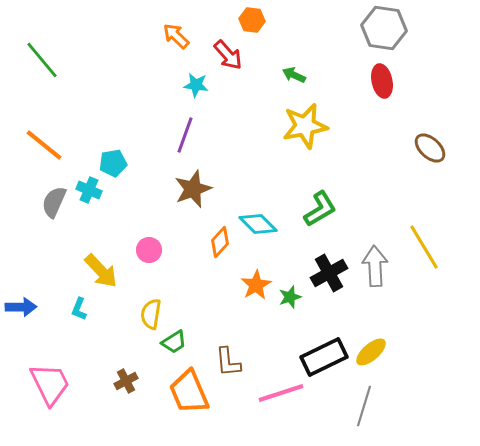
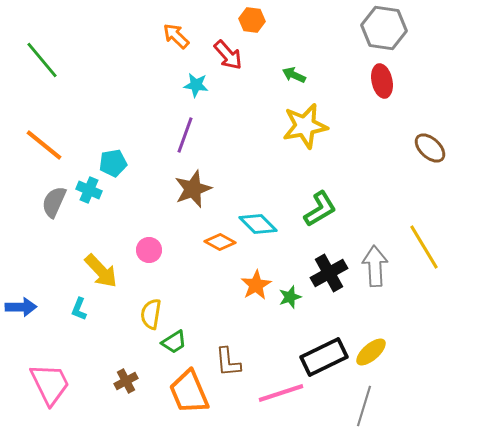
orange diamond: rotated 76 degrees clockwise
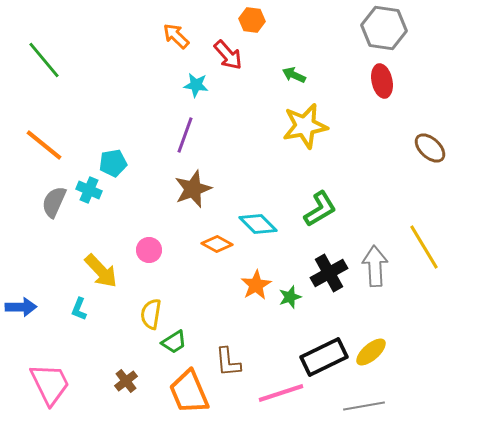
green line: moved 2 px right
orange diamond: moved 3 px left, 2 px down
brown cross: rotated 10 degrees counterclockwise
gray line: rotated 63 degrees clockwise
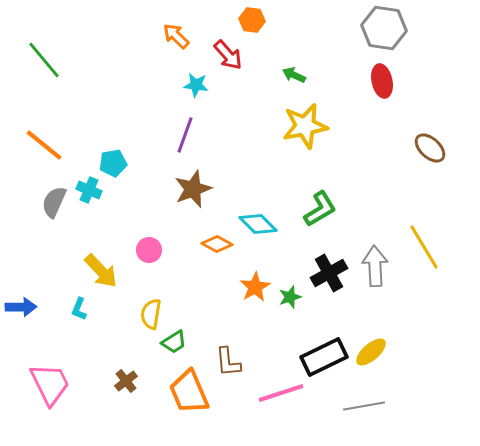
orange star: moved 1 px left, 2 px down
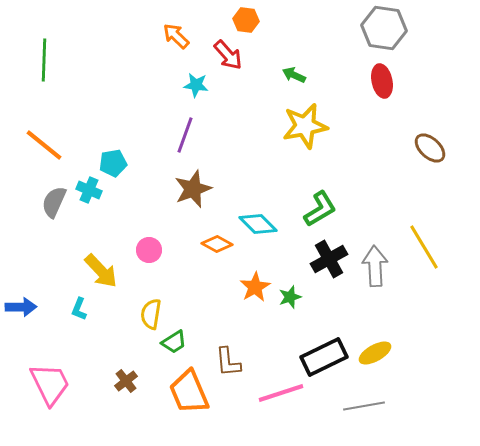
orange hexagon: moved 6 px left
green line: rotated 42 degrees clockwise
black cross: moved 14 px up
yellow ellipse: moved 4 px right, 1 px down; rotated 12 degrees clockwise
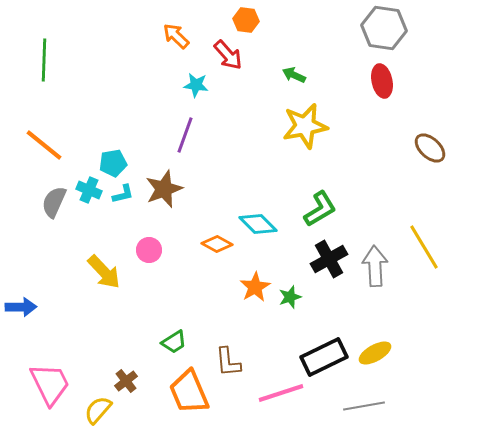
brown star: moved 29 px left
yellow arrow: moved 3 px right, 1 px down
cyan L-shape: moved 44 px right, 115 px up; rotated 125 degrees counterclockwise
yellow semicircle: moved 53 px left, 96 px down; rotated 32 degrees clockwise
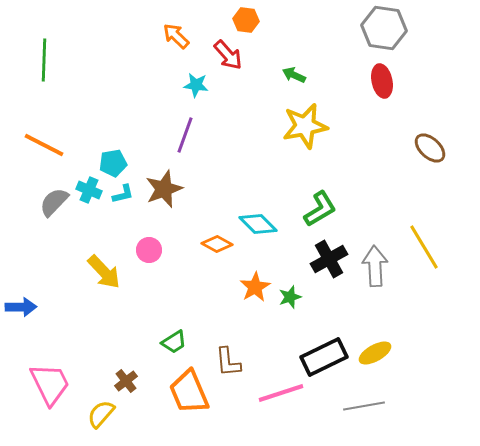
orange line: rotated 12 degrees counterclockwise
gray semicircle: rotated 20 degrees clockwise
yellow semicircle: moved 3 px right, 4 px down
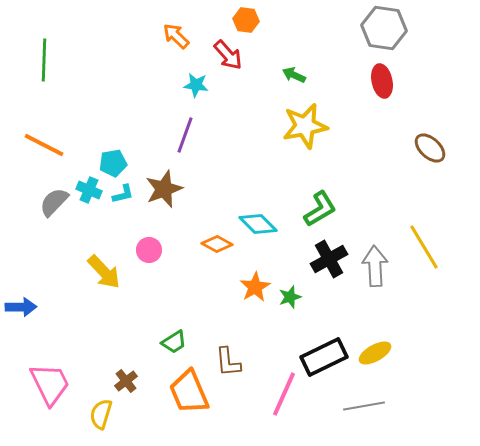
pink line: moved 3 px right, 1 px down; rotated 48 degrees counterclockwise
yellow semicircle: rotated 24 degrees counterclockwise
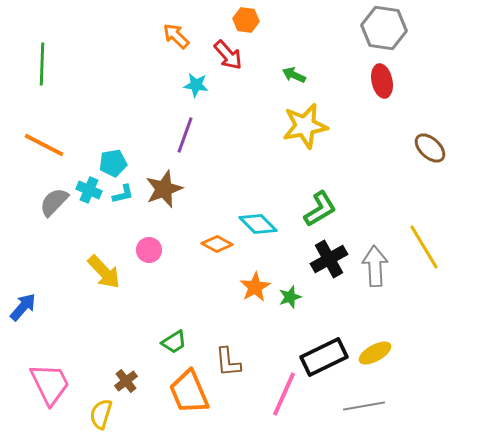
green line: moved 2 px left, 4 px down
blue arrow: moved 2 px right; rotated 48 degrees counterclockwise
